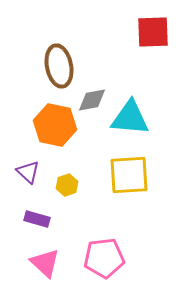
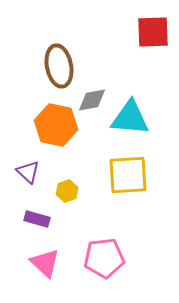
orange hexagon: moved 1 px right
yellow square: moved 1 px left
yellow hexagon: moved 6 px down
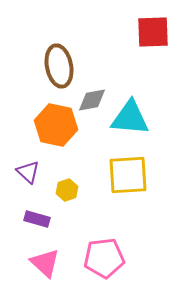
yellow hexagon: moved 1 px up
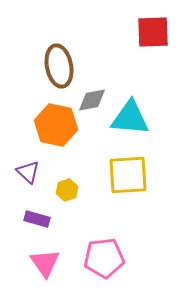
pink triangle: rotated 12 degrees clockwise
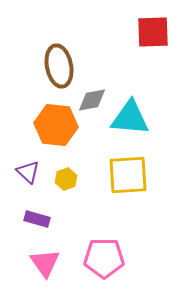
orange hexagon: rotated 6 degrees counterclockwise
yellow hexagon: moved 1 px left, 11 px up
pink pentagon: rotated 6 degrees clockwise
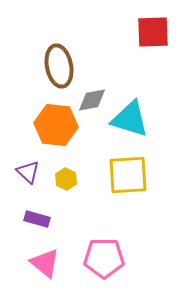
cyan triangle: moved 1 px down; rotated 12 degrees clockwise
yellow hexagon: rotated 15 degrees counterclockwise
pink triangle: rotated 16 degrees counterclockwise
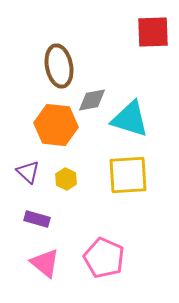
pink pentagon: rotated 24 degrees clockwise
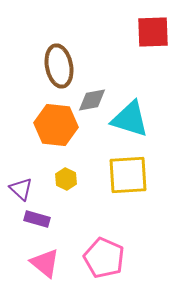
purple triangle: moved 7 px left, 17 px down
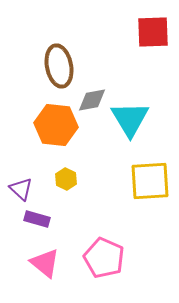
cyan triangle: rotated 42 degrees clockwise
yellow square: moved 22 px right, 6 px down
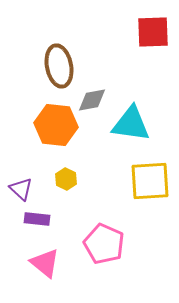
cyan triangle: moved 1 px right, 5 px down; rotated 51 degrees counterclockwise
purple rectangle: rotated 10 degrees counterclockwise
pink pentagon: moved 14 px up
